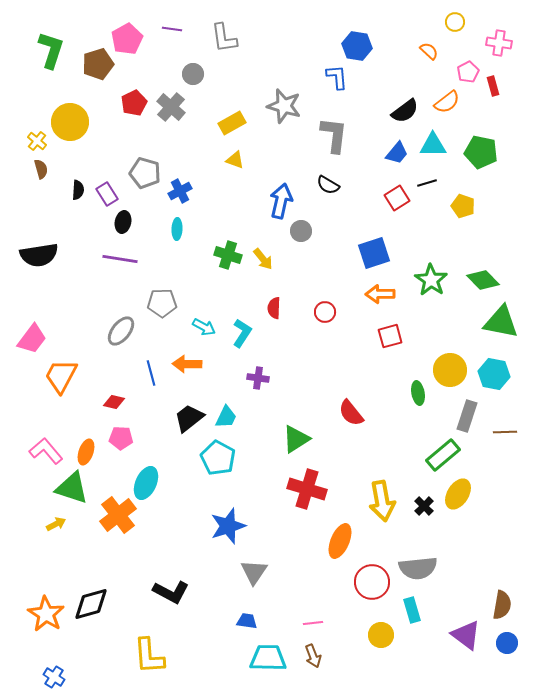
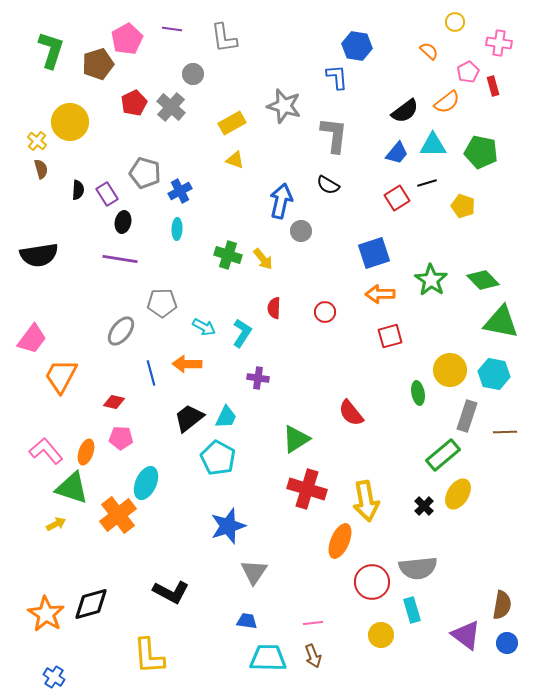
yellow arrow at (382, 501): moved 16 px left
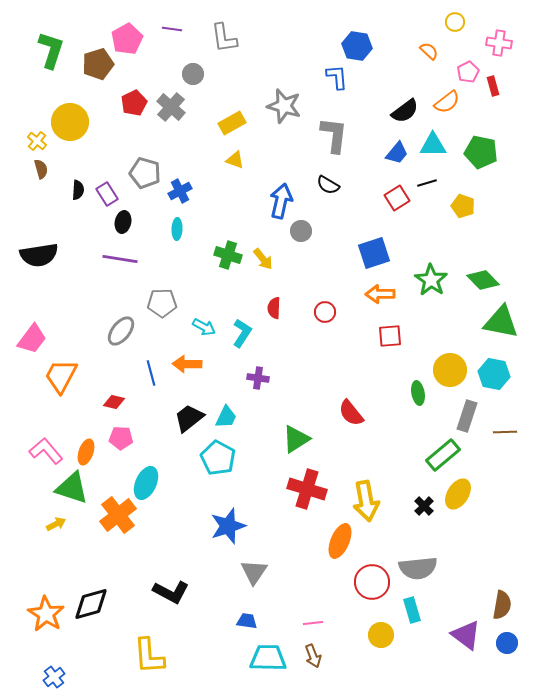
red square at (390, 336): rotated 10 degrees clockwise
blue cross at (54, 677): rotated 20 degrees clockwise
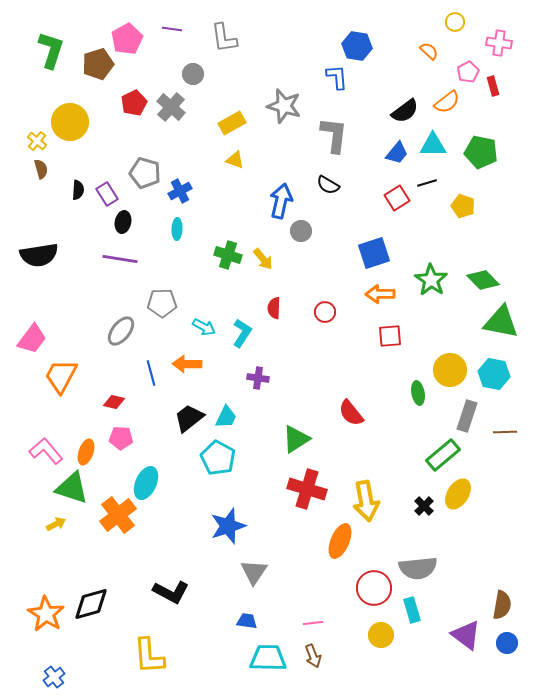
red circle at (372, 582): moved 2 px right, 6 px down
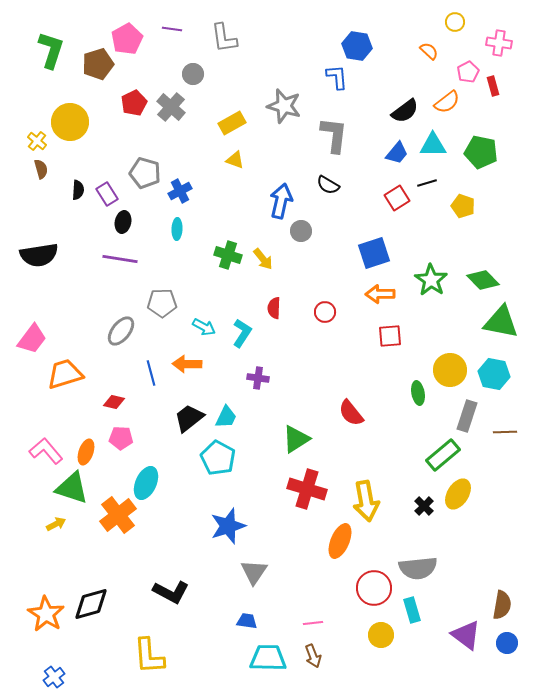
orange trapezoid at (61, 376): moved 4 px right, 2 px up; rotated 45 degrees clockwise
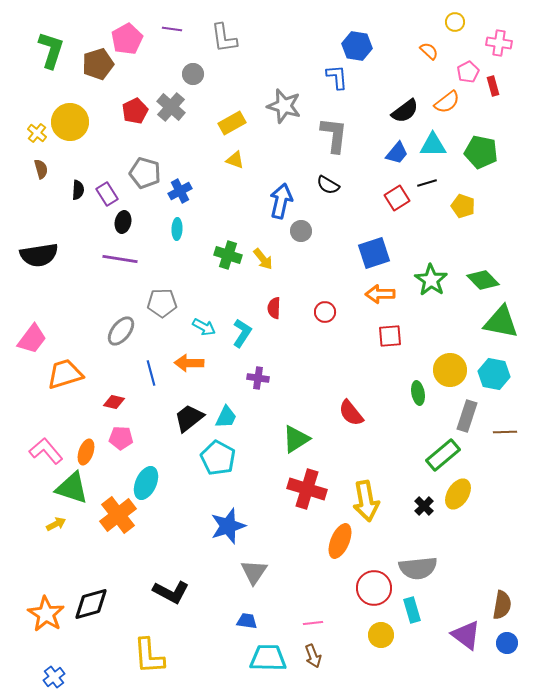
red pentagon at (134, 103): moved 1 px right, 8 px down
yellow cross at (37, 141): moved 8 px up
orange arrow at (187, 364): moved 2 px right, 1 px up
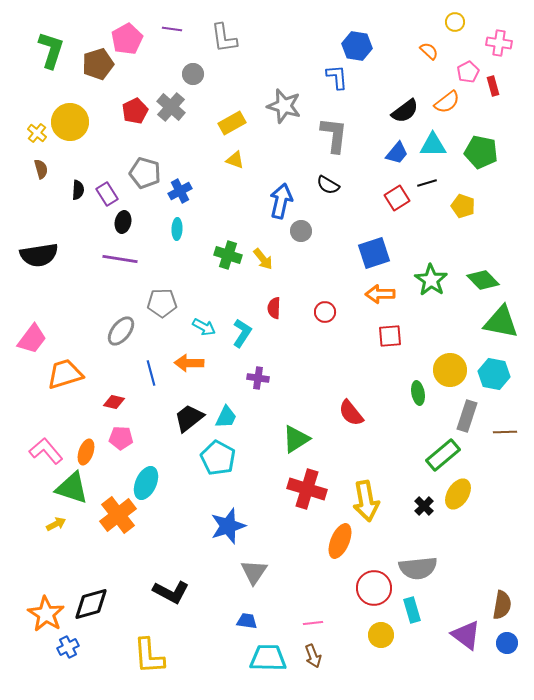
blue cross at (54, 677): moved 14 px right, 30 px up; rotated 10 degrees clockwise
